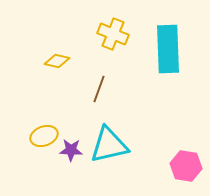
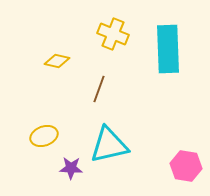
purple star: moved 18 px down
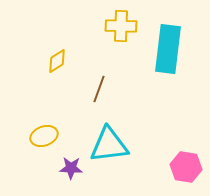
yellow cross: moved 8 px right, 8 px up; rotated 20 degrees counterclockwise
cyan rectangle: rotated 9 degrees clockwise
yellow diamond: rotated 45 degrees counterclockwise
cyan triangle: rotated 6 degrees clockwise
pink hexagon: moved 1 px down
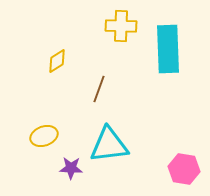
cyan rectangle: rotated 9 degrees counterclockwise
pink hexagon: moved 2 px left, 2 px down
